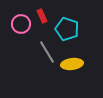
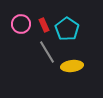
red rectangle: moved 2 px right, 9 px down
cyan pentagon: rotated 15 degrees clockwise
yellow ellipse: moved 2 px down
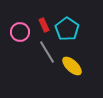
pink circle: moved 1 px left, 8 px down
yellow ellipse: rotated 50 degrees clockwise
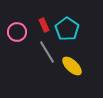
pink circle: moved 3 px left
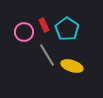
pink circle: moved 7 px right
gray line: moved 3 px down
yellow ellipse: rotated 25 degrees counterclockwise
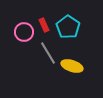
cyan pentagon: moved 1 px right, 2 px up
gray line: moved 1 px right, 2 px up
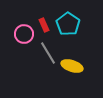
cyan pentagon: moved 3 px up
pink circle: moved 2 px down
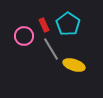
pink circle: moved 2 px down
gray line: moved 3 px right, 4 px up
yellow ellipse: moved 2 px right, 1 px up
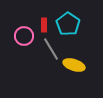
red rectangle: rotated 24 degrees clockwise
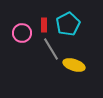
cyan pentagon: rotated 10 degrees clockwise
pink circle: moved 2 px left, 3 px up
